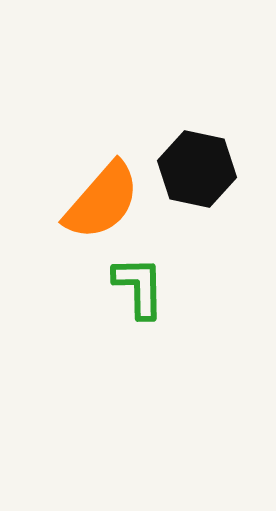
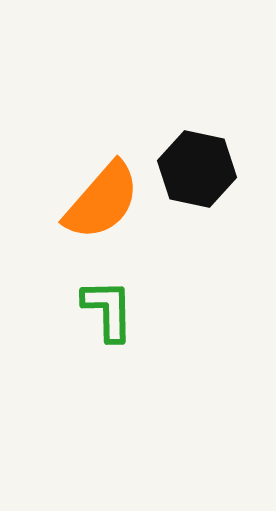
green L-shape: moved 31 px left, 23 px down
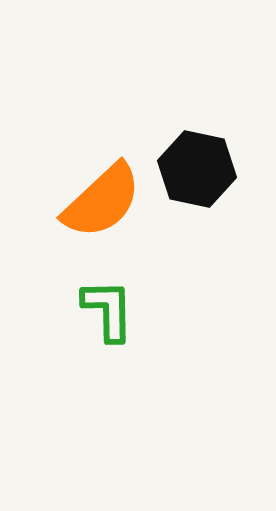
orange semicircle: rotated 6 degrees clockwise
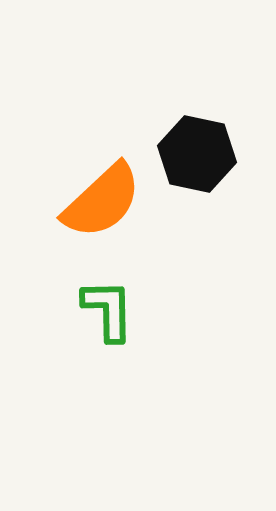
black hexagon: moved 15 px up
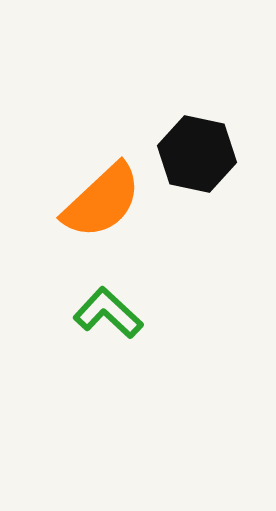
green L-shape: moved 3 px down; rotated 46 degrees counterclockwise
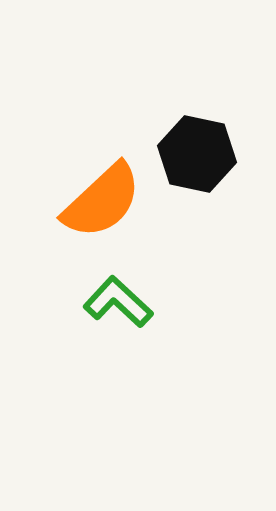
green L-shape: moved 10 px right, 11 px up
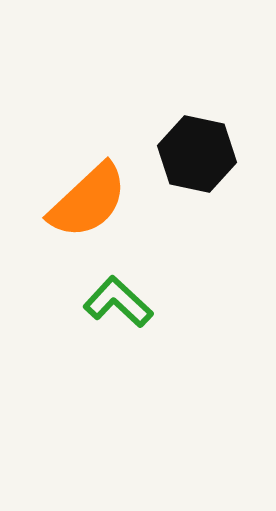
orange semicircle: moved 14 px left
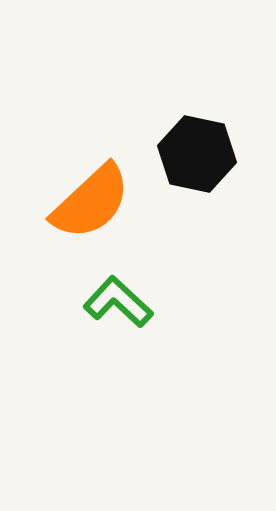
orange semicircle: moved 3 px right, 1 px down
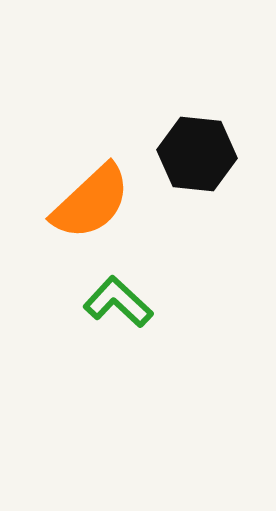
black hexagon: rotated 6 degrees counterclockwise
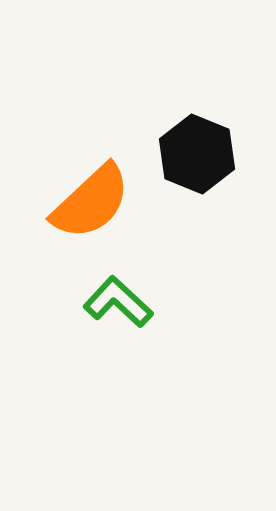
black hexagon: rotated 16 degrees clockwise
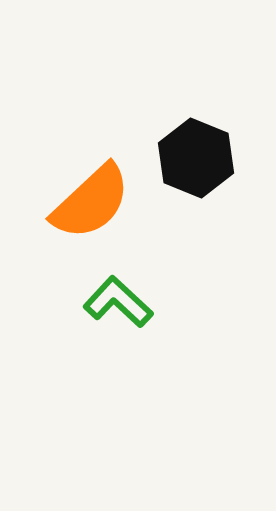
black hexagon: moved 1 px left, 4 px down
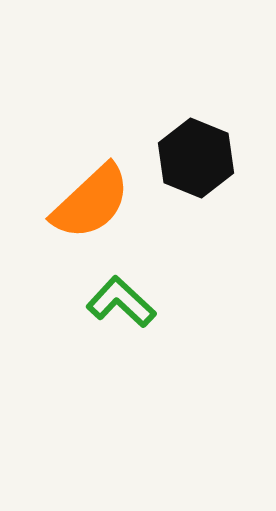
green L-shape: moved 3 px right
